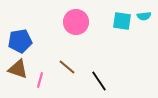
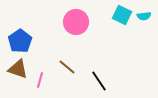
cyan square: moved 6 px up; rotated 18 degrees clockwise
blue pentagon: rotated 25 degrees counterclockwise
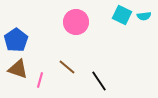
blue pentagon: moved 4 px left, 1 px up
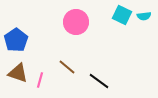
brown triangle: moved 4 px down
black line: rotated 20 degrees counterclockwise
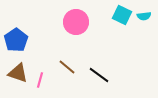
black line: moved 6 px up
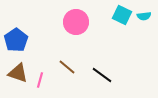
black line: moved 3 px right
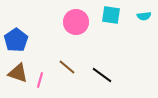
cyan square: moved 11 px left; rotated 18 degrees counterclockwise
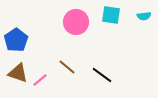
pink line: rotated 35 degrees clockwise
